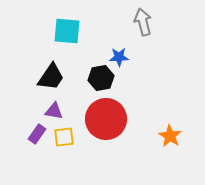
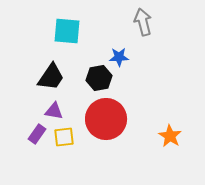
black hexagon: moved 2 px left
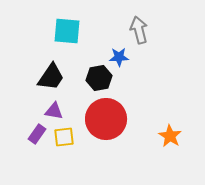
gray arrow: moved 4 px left, 8 px down
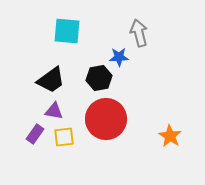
gray arrow: moved 3 px down
black trapezoid: moved 3 px down; rotated 20 degrees clockwise
purple rectangle: moved 2 px left
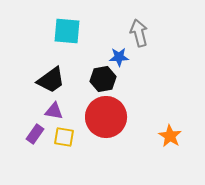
black hexagon: moved 4 px right, 1 px down
red circle: moved 2 px up
yellow square: rotated 15 degrees clockwise
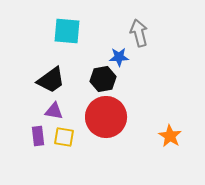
purple rectangle: moved 3 px right, 2 px down; rotated 42 degrees counterclockwise
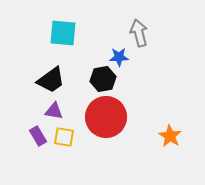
cyan square: moved 4 px left, 2 px down
purple rectangle: rotated 24 degrees counterclockwise
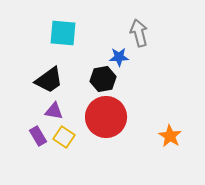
black trapezoid: moved 2 px left
yellow square: rotated 25 degrees clockwise
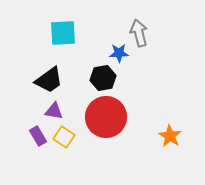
cyan square: rotated 8 degrees counterclockwise
blue star: moved 4 px up
black hexagon: moved 1 px up
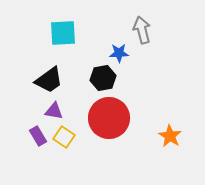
gray arrow: moved 3 px right, 3 px up
red circle: moved 3 px right, 1 px down
